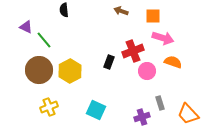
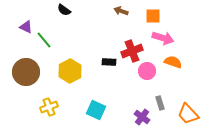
black semicircle: rotated 48 degrees counterclockwise
red cross: moved 1 px left
black rectangle: rotated 72 degrees clockwise
brown circle: moved 13 px left, 2 px down
purple cross: rotated 35 degrees counterclockwise
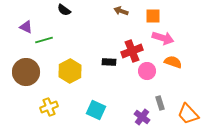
green line: rotated 66 degrees counterclockwise
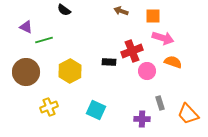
purple cross: moved 2 px down; rotated 35 degrees counterclockwise
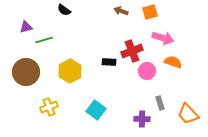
orange square: moved 3 px left, 4 px up; rotated 14 degrees counterclockwise
purple triangle: rotated 40 degrees counterclockwise
cyan square: rotated 12 degrees clockwise
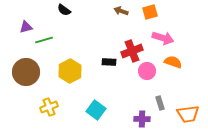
orange trapezoid: rotated 55 degrees counterclockwise
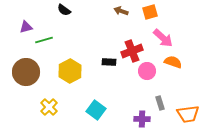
pink arrow: rotated 25 degrees clockwise
yellow cross: rotated 24 degrees counterclockwise
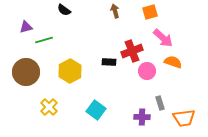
brown arrow: moved 6 px left; rotated 56 degrees clockwise
orange trapezoid: moved 4 px left, 4 px down
purple cross: moved 2 px up
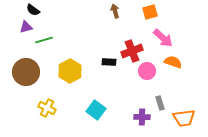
black semicircle: moved 31 px left
yellow cross: moved 2 px left, 1 px down; rotated 18 degrees counterclockwise
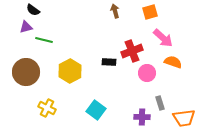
green line: rotated 30 degrees clockwise
pink circle: moved 2 px down
